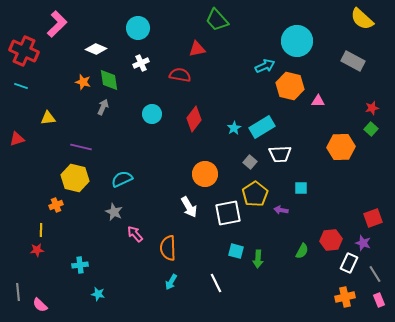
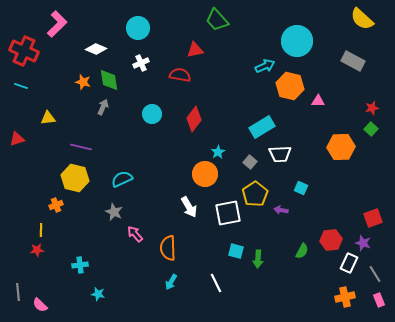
red triangle at (197, 49): moved 2 px left, 1 px down
cyan star at (234, 128): moved 16 px left, 24 px down
cyan square at (301, 188): rotated 24 degrees clockwise
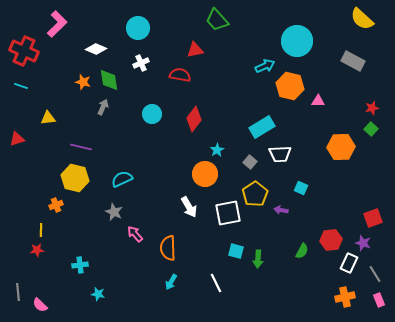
cyan star at (218, 152): moved 1 px left, 2 px up
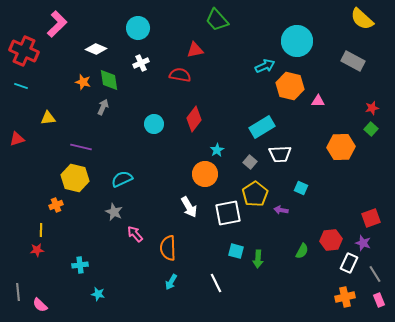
cyan circle at (152, 114): moved 2 px right, 10 px down
red square at (373, 218): moved 2 px left
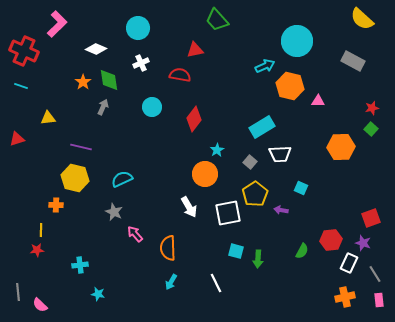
orange star at (83, 82): rotated 21 degrees clockwise
cyan circle at (154, 124): moved 2 px left, 17 px up
orange cross at (56, 205): rotated 24 degrees clockwise
pink rectangle at (379, 300): rotated 16 degrees clockwise
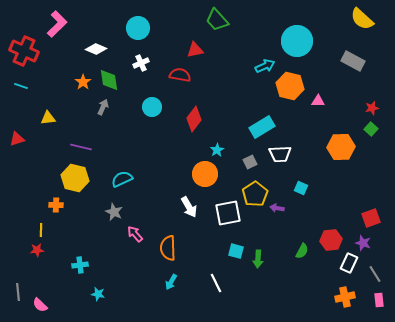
gray square at (250, 162): rotated 24 degrees clockwise
purple arrow at (281, 210): moved 4 px left, 2 px up
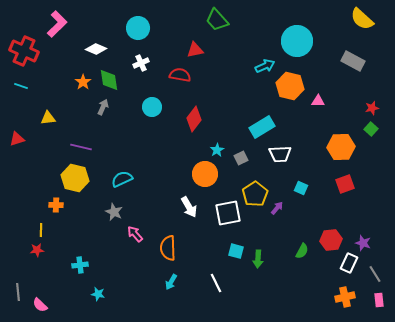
gray square at (250, 162): moved 9 px left, 4 px up
purple arrow at (277, 208): rotated 120 degrees clockwise
red square at (371, 218): moved 26 px left, 34 px up
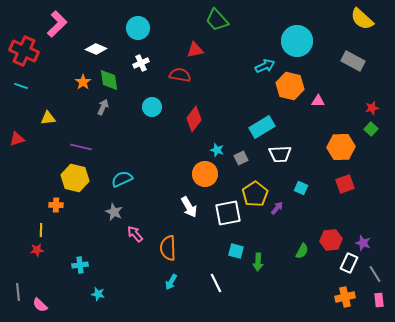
cyan star at (217, 150): rotated 24 degrees counterclockwise
green arrow at (258, 259): moved 3 px down
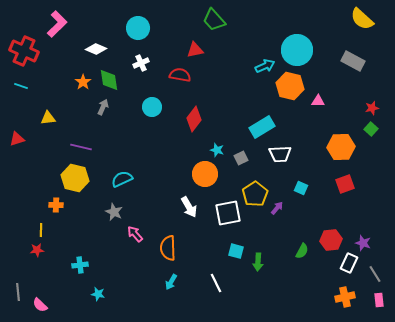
green trapezoid at (217, 20): moved 3 px left
cyan circle at (297, 41): moved 9 px down
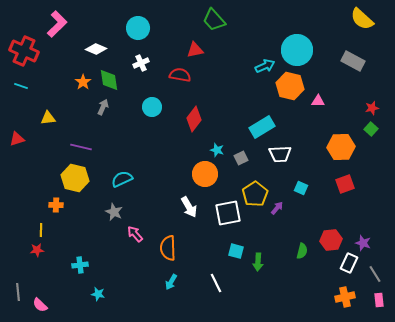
green semicircle at (302, 251): rotated 14 degrees counterclockwise
